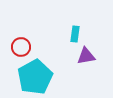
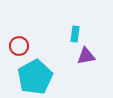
red circle: moved 2 px left, 1 px up
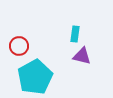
purple triangle: moved 4 px left; rotated 24 degrees clockwise
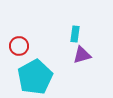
purple triangle: moved 1 px up; rotated 30 degrees counterclockwise
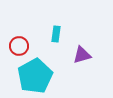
cyan rectangle: moved 19 px left
cyan pentagon: moved 1 px up
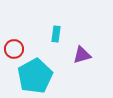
red circle: moved 5 px left, 3 px down
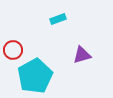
cyan rectangle: moved 2 px right, 15 px up; rotated 63 degrees clockwise
red circle: moved 1 px left, 1 px down
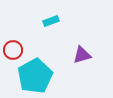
cyan rectangle: moved 7 px left, 2 px down
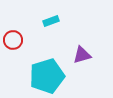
red circle: moved 10 px up
cyan pentagon: moved 12 px right; rotated 12 degrees clockwise
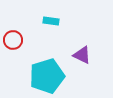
cyan rectangle: rotated 28 degrees clockwise
purple triangle: rotated 42 degrees clockwise
